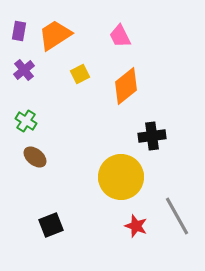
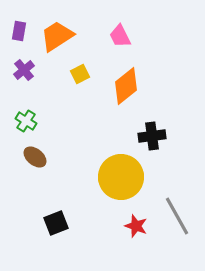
orange trapezoid: moved 2 px right, 1 px down
black square: moved 5 px right, 2 px up
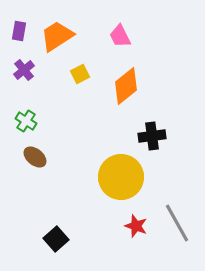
gray line: moved 7 px down
black square: moved 16 px down; rotated 20 degrees counterclockwise
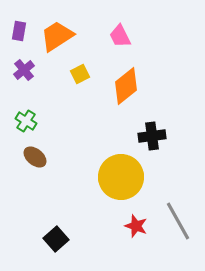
gray line: moved 1 px right, 2 px up
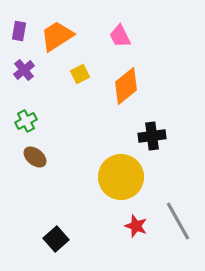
green cross: rotated 30 degrees clockwise
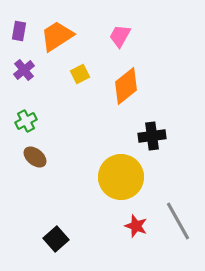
pink trapezoid: rotated 55 degrees clockwise
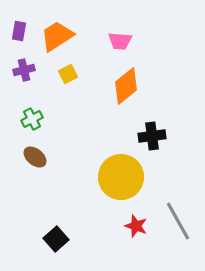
pink trapezoid: moved 5 px down; rotated 115 degrees counterclockwise
purple cross: rotated 25 degrees clockwise
yellow square: moved 12 px left
green cross: moved 6 px right, 2 px up
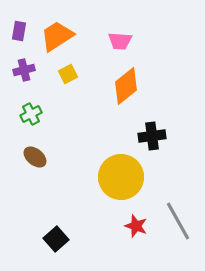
green cross: moved 1 px left, 5 px up
